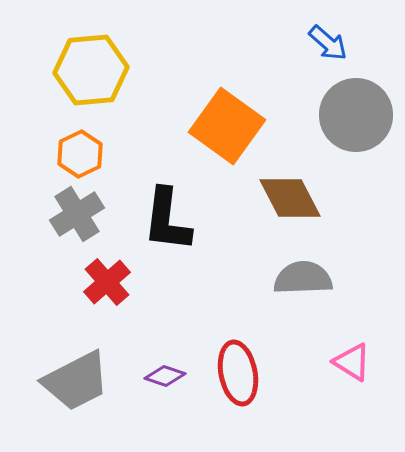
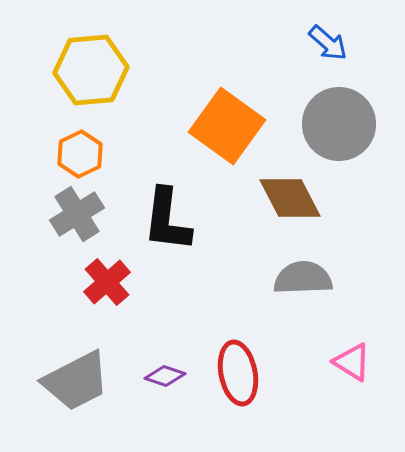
gray circle: moved 17 px left, 9 px down
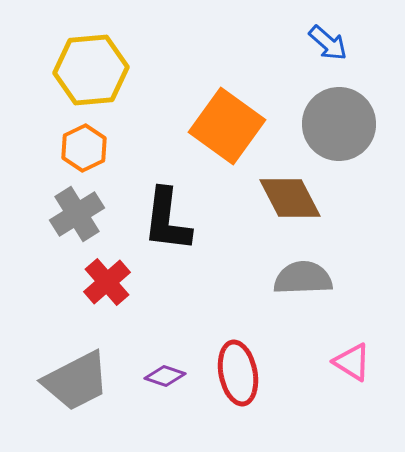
orange hexagon: moved 4 px right, 6 px up
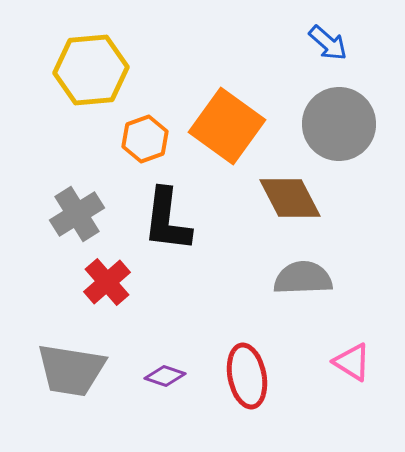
orange hexagon: moved 61 px right, 9 px up; rotated 6 degrees clockwise
red ellipse: moved 9 px right, 3 px down
gray trapezoid: moved 5 px left, 11 px up; rotated 36 degrees clockwise
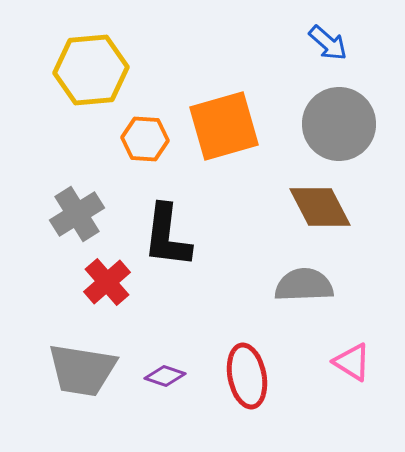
orange square: moved 3 px left; rotated 38 degrees clockwise
orange hexagon: rotated 24 degrees clockwise
brown diamond: moved 30 px right, 9 px down
black L-shape: moved 16 px down
gray semicircle: moved 1 px right, 7 px down
gray trapezoid: moved 11 px right
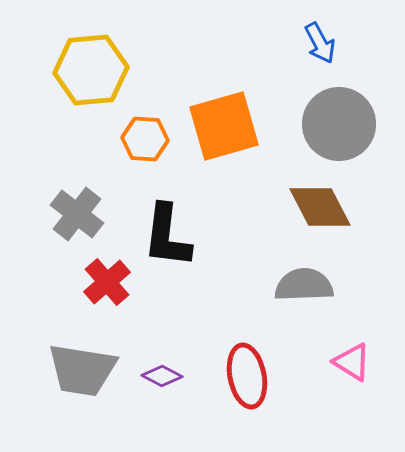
blue arrow: moved 8 px left; rotated 21 degrees clockwise
gray cross: rotated 20 degrees counterclockwise
purple diamond: moved 3 px left; rotated 9 degrees clockwise
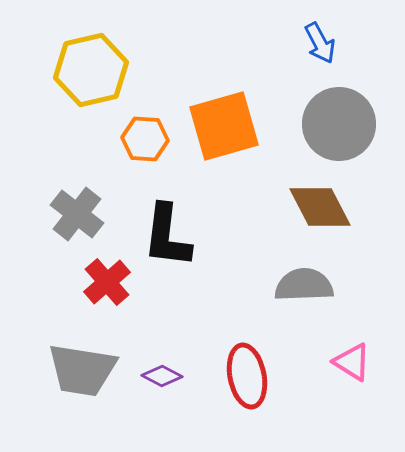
yellow hexagon: rotated 8 degrees counterclockwise
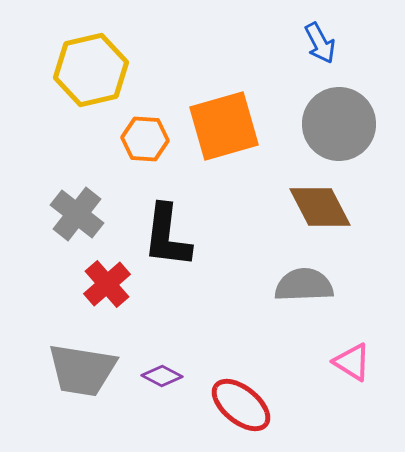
red cross: moved 2 px down
red ellipse: moved 6 px left, 29 px down; rotated 40 degrees counterclockwise
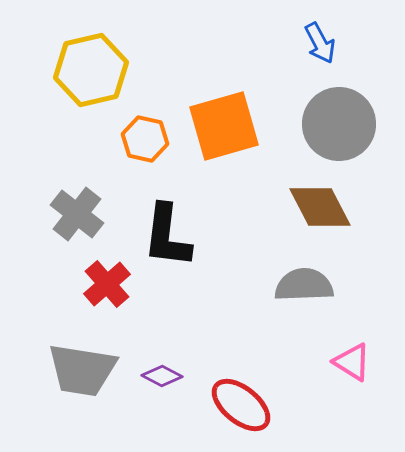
orange hexagon: rotated 9 degrees clockwise
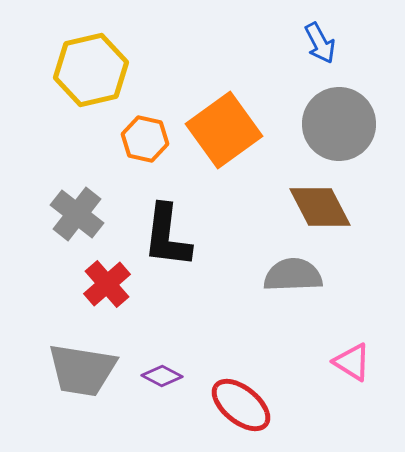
orange square: moved 4 px down; rotated 20 degrees counterclockwise
gray semicircle: moved 11 px left, 10 px up
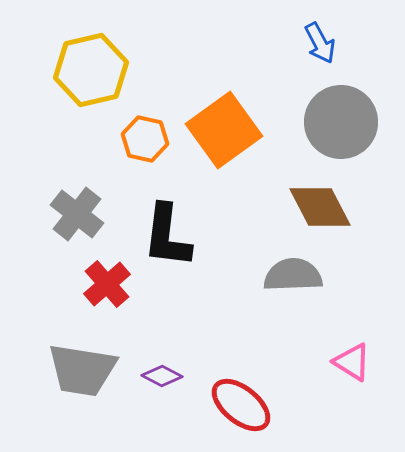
gray circle: moved 2 px right, 2 px up
